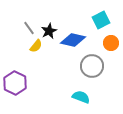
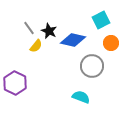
black star: rotated 21 degrees counterclockwise
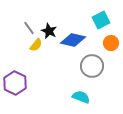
yellow semicircle: moved 1 px up
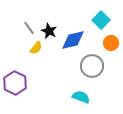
cyan square: rotated 18 degrees counterclockwise
blue diamond: rotated 25 degrees counterclockwise
yellow semicircle: moved 3 px down
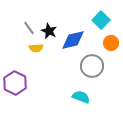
yellow semicircle: rotated 48 degrees clockwise
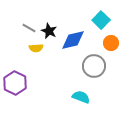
gray line: rotated 24 degrees counterclockwise
gray circle: moved 2 px right
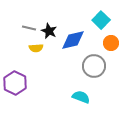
gray line: rotated 16 degrees counterclockwise
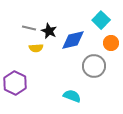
cyan semicircle: moved 9 px left, 1 px up
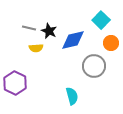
cyan semicircle: rotated 54 degrees clockwise
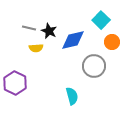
orange circle: moved 1 px right, 1 px up
